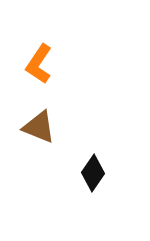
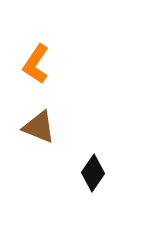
orange L-shape: moved 3 px left
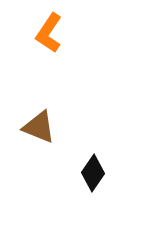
orange L-shape: moved 13 px right, 31 px up
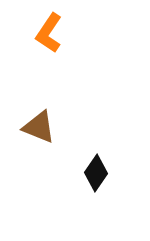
black diamond: moved 3 px right
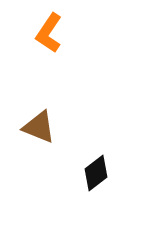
black diamond: rotated 18 degrees clockwise
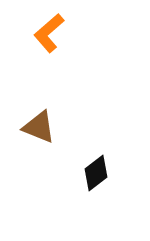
orange L-shape: rotated 15 degrees clockwise
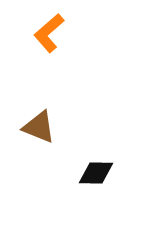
black diamond: rotated 39 degrees clockwise
